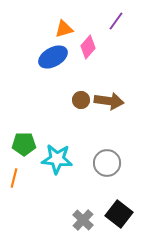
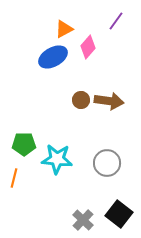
orange triangle: rotated 12 degrees counterclockwise
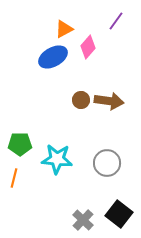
green pentagon: moved 4 px left
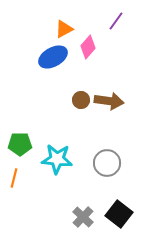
gray cross: moved 3 px up
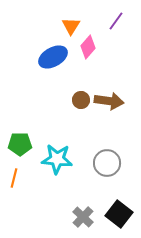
orange triangle: moved 7 px right, 3 px up; rotated 30 degrees counterclockwise
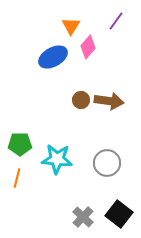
orange line: moved 3 px right
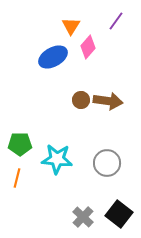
brown arrow: moved 1 px left
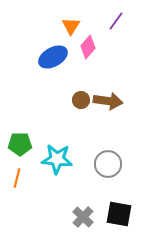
gray circle: moved 1 px right, 1 px down
black square: rotated 28 degrees counterclockwise
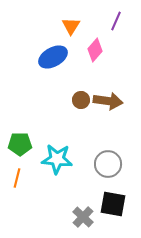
purple line: rotated 12 degrees counterclockwise
pink diamond: moved 7 px right, 3 px down
black square: moved 6 px left, 10 px up
